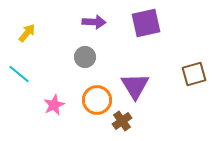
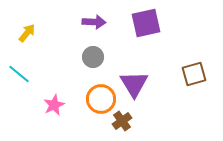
gray circle: moved 8 px right
purple triangle: moved 1 px left, 2 px up
orange circle: moved 4 px right, 1 px up
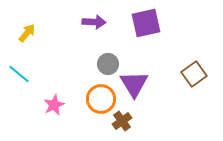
gray circle: moved 15 px right, 7 px down
brown square: rotated 20 degrees counterclockwise
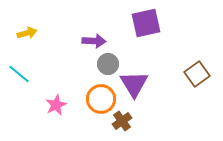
purple arrow: moved 19 px down
yellow arrow: rotated 36 degrees clockwise
brown square: moved 3 px right
pink star: moved 2 px right
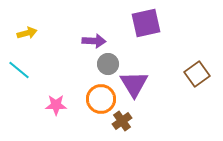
cyan line: moved 4 px up
pink star: rotated 25 degrees clockwise
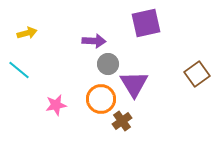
pink star: rotated 10 degrees counterclockwise
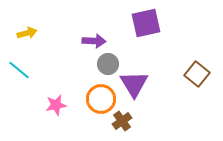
brown square: rotated 15 degrees counterclockwise
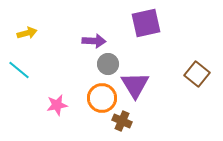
purple triangle: moved 1 px right, 1 px down
orange circle: moved 1 px right, 1 px up
pink star: moved 1 px right
brown cross: rotated 30 degrees counterclockwise
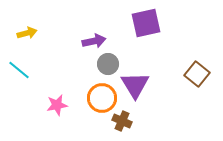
purple arrow: rotated 15 degrees counterclockwise
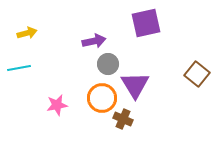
cyan line: moved 2 px up; rotated 50 degrees counterclockwise
brown cross: moved 1 px right, 2 px up
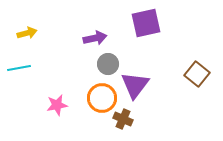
purple arrow: moved 1 px right, 3 px up
purple triangle: rotated 8 degrees clockwise
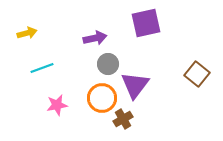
cyan line: moved 23 px right; rotated 10 degrees counterclockwise
brown cross: rotated 36 degrees clockwise
